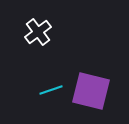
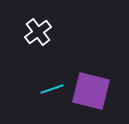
cyan line: moved 1 px right, 1 px up
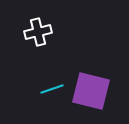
white cross: rotated 24 degrees clockwise
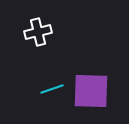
purple square: rotated 12 degrees counterclockwise
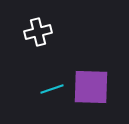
purple square: moved 4 px up
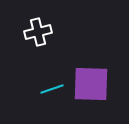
purple square: moved 3 px up
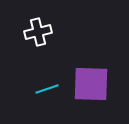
cyan line: moved 5 px left
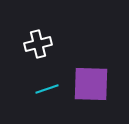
white cross: moved 12 px down
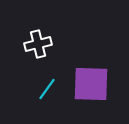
cyan line: rotated 35 degrees counterclockwise
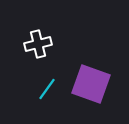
purple square: rotated 18 degrees clockwise
